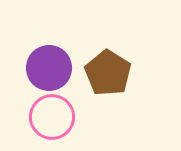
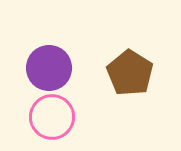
brown pentagon: moved 22 px right
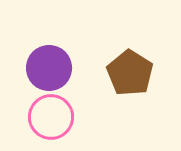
pink circle: moved 1 px left
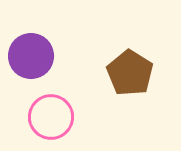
purple circle: moved 18 px left, 12 px up
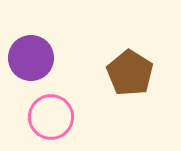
purple circle: moved 2 px down
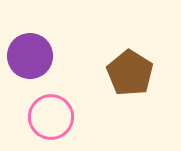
purple circle: moved 1 px left, 2 px up
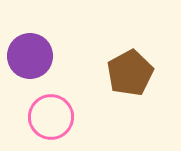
brown pentagon: rotated 12 degrees clockwise
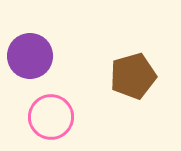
brown pentagon: moved 3 px right, 3 px down; rotated 12 degrees clockwise
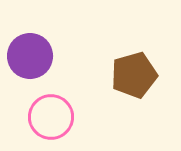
brown pentagon: moved 1 px right, 1 px up
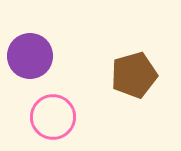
pink circle: moved 2 px right
